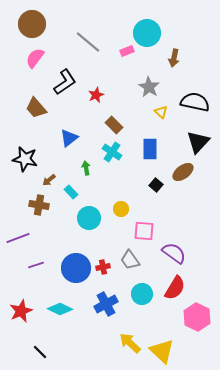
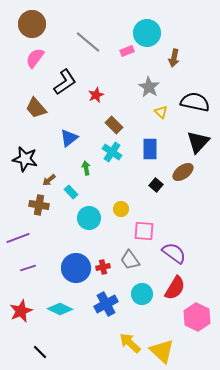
purple line at (36, 265): moved 8 px left, 3 px down
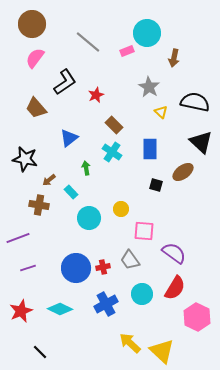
black triangle at (198, 142): moved 3 px right; rotated 30 degrees counterclockwise
black square at (156, 185): rotated 24 degrees counterclockwise
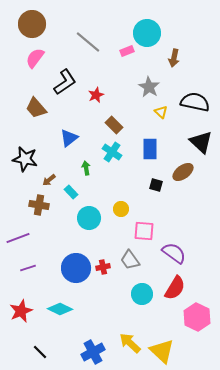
blue cross at (106, 304): moved 13 px left, 48 px down
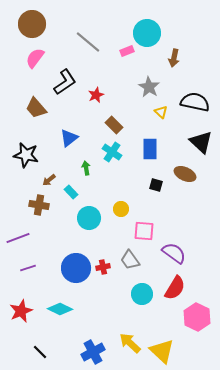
black star at (25, 159): moved 1 px right, 4 px up
brown ellipse at (183, 172): moved 2 px right, 2 px down; rotated 60 degrees clockwise
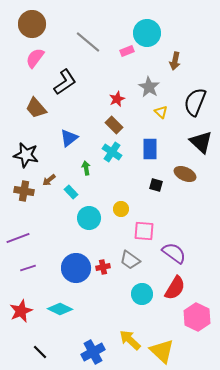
brown arrow at (174, 58): moved 1 px right, 3 px down
red star at (96, 95): moved 21 px right, 4 px down
black semicircle at (195, 102): rotated 80 degrees counterclockwise
brown cross at (39, 205): moved 15 px left, 14 px up
gray trapezoid at (130, 260): rotated 20 degrees counterclockwise
yellow arrow at (130, 343): moved 3 px up
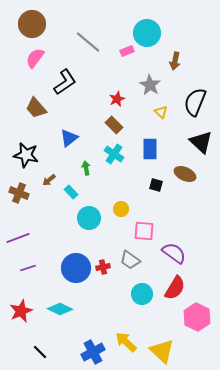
gray star at (149, 87): moved 1 px right, 2 px up
cyan cross at (112, 152): moved 2 px right, 2 px down
brown cross at (24, 191): moved 5 px left, 2 px down; rotated 12 degrees clockwise
yellow arrow at (130, 340): moved 4 px left, 2 px down
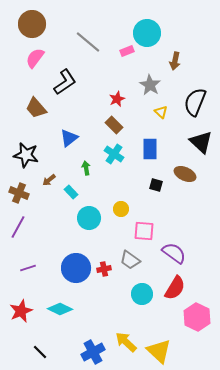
purple line at (18, 238): moved 11 px up; rotated 40 degrees counterclockwise
red cross at (103, 267): moved 1 px right, 2 px down
yellow triangle at (162, 351): moved 3 px left
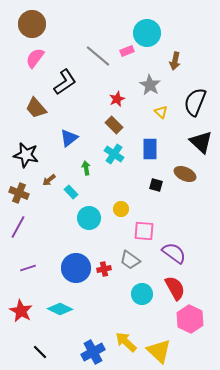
gray line at (88, 42): moved 10 px right, 14 px down
red semicircle at (175, 288): rotated 60 degrees counterclockwise
red star at (21, 311): rotated 20 degrees counterclockwise
pink hexagon at (197, 317): moved 7 px left, 2 px down
